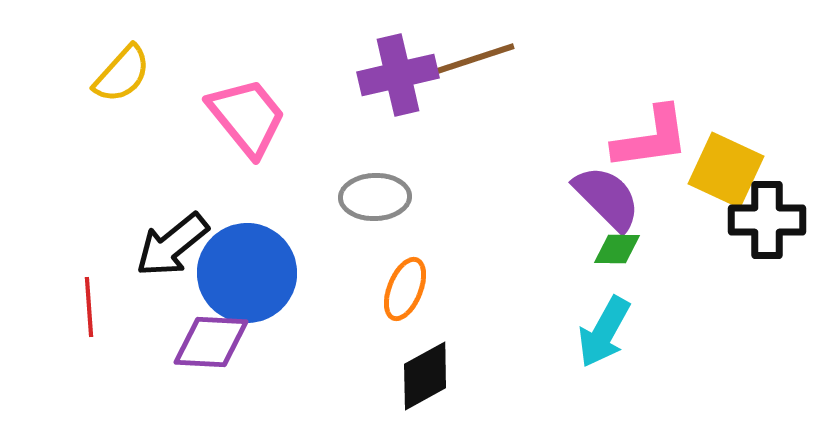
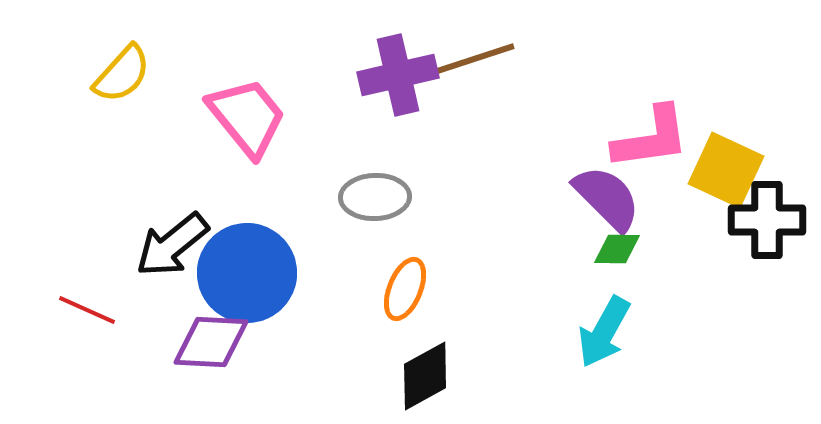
red line: moved 2 px left, 3 px down; rotated 62 degrees counterclockwise
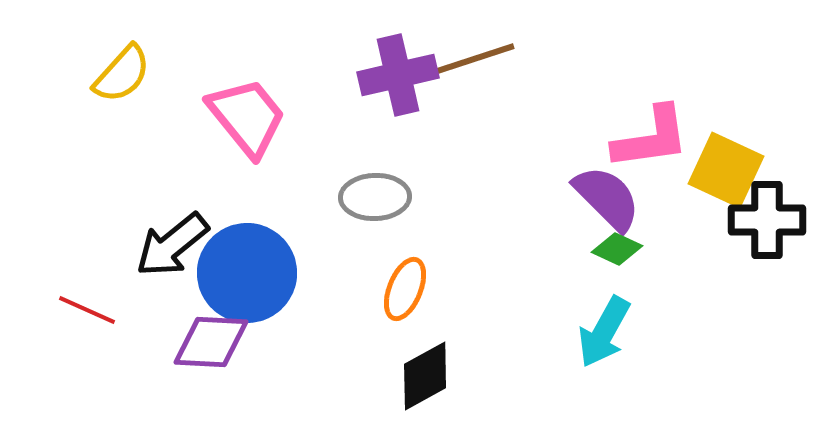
green diamond: rotated 24 degrees clockwise
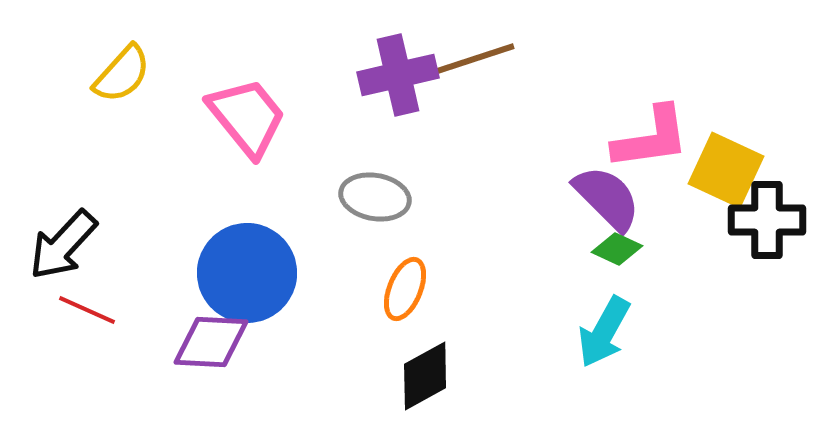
gray ellipse: rotated 12 degrees clockwise
black arrow: moved 109 px left; rotated 8 degrees counterclockwise
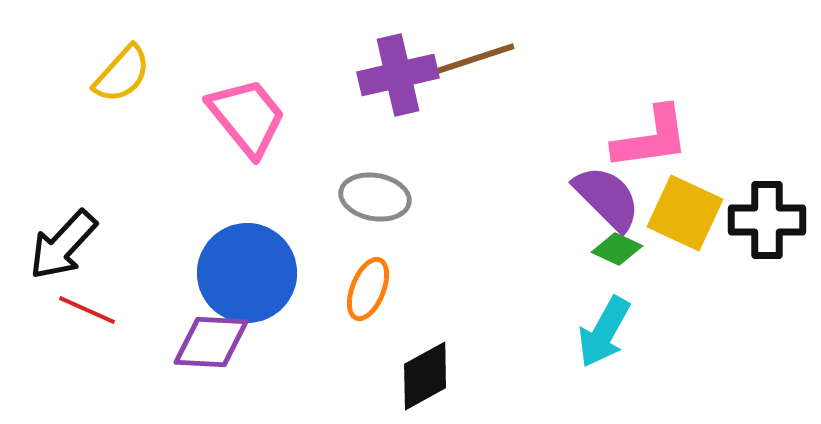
yellow square: moved 41 px left, 43 px down
orange ellipse: moved 37 px left
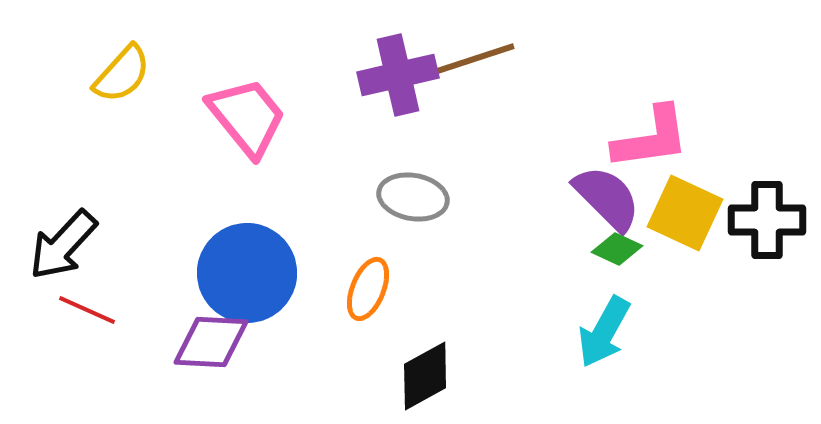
gray ellipse: moved 38 px right
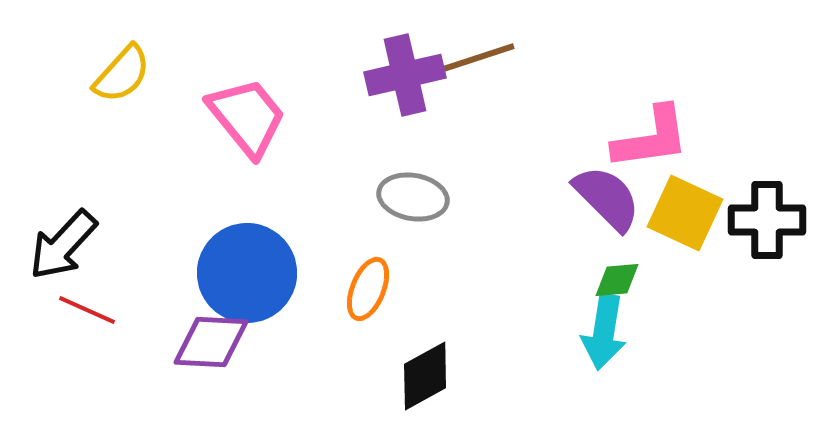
purple cross: moved 7 px right
green diamond: moved 31 px down; rotated 30 degrees counterclockwise
cyan arrow: rotated 20 degrees counterclockwise
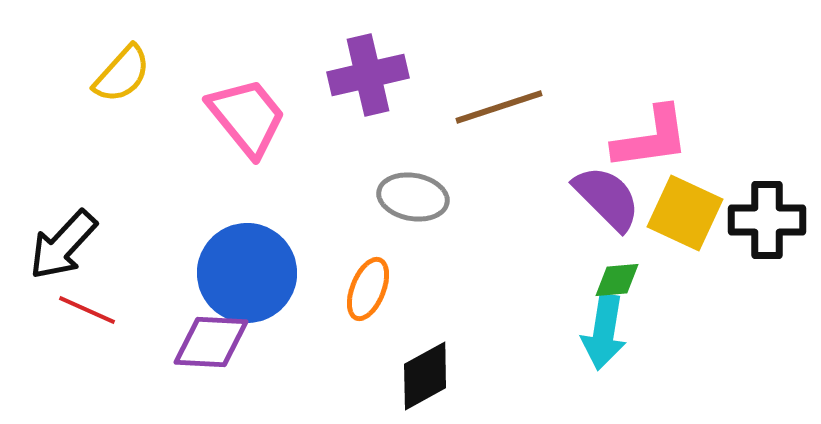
brown line: moved 28 px right, 47 px down
purple cross: moved 37 px left
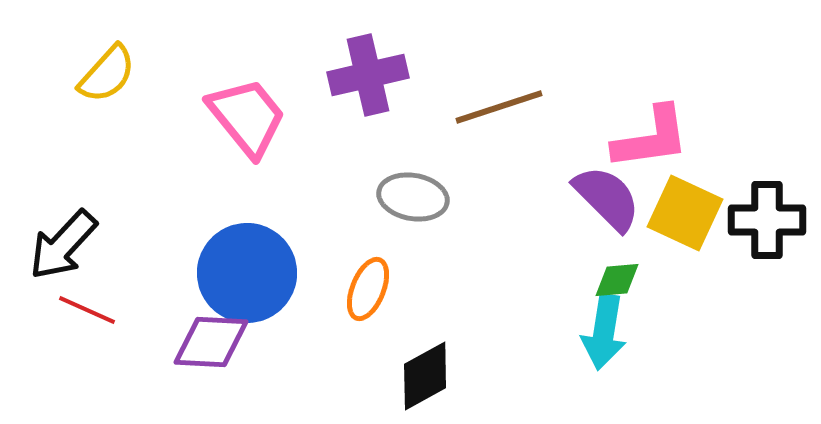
yellow semicircle: moved 15 px left
